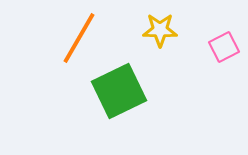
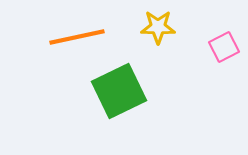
yellow star: moved 2 px left, 3 px up
orange line: moved 2 px left, 1 px up; rotated 48 degrees clockwise
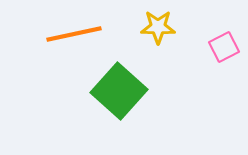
orange line: moved 3 px left, 3 px up
green square: rotated 22 degrees counterclockwise
